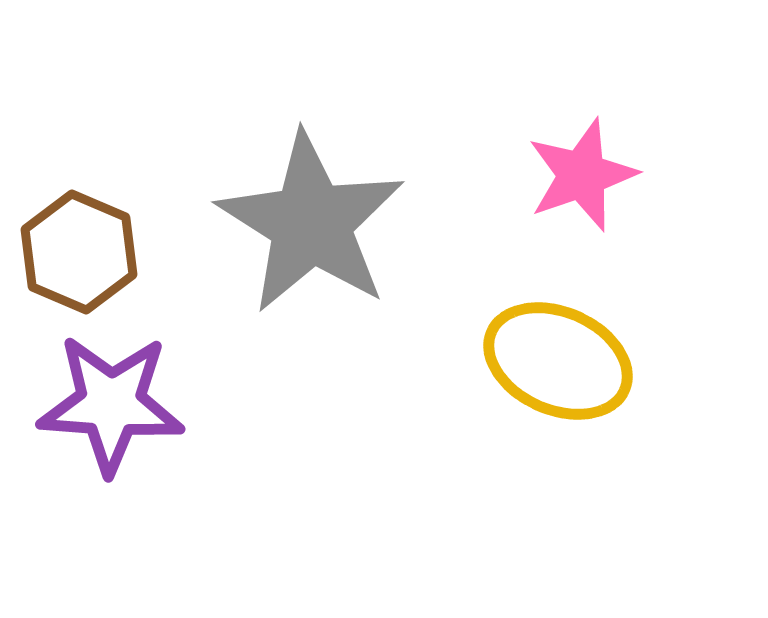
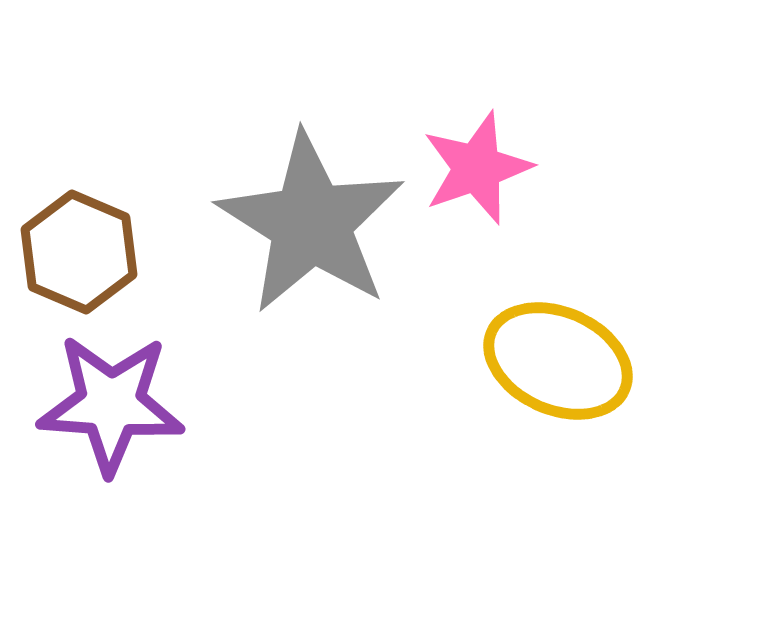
pink star: moved 105 px left, 7 px up
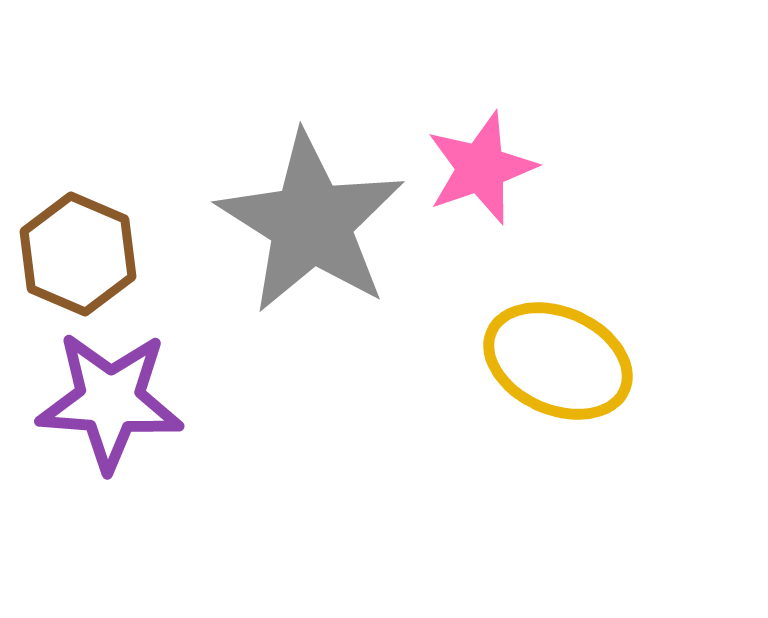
pink star: moved 4 px right
brown hexagon: moved 1 px left, 2 px down
purple star: moved 1 px left, 3 px up
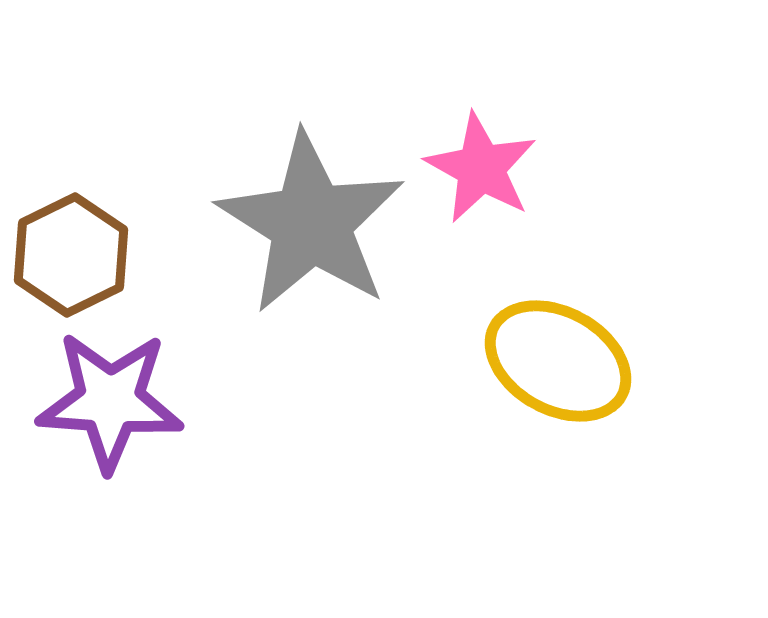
pink star: rotated 24 degrees counterclockwise
brown hexagon: moved 7 px left, 1 px down; rotated 11 degrees clockwise
yellow ellipse: rotated 5 degrees clockwise
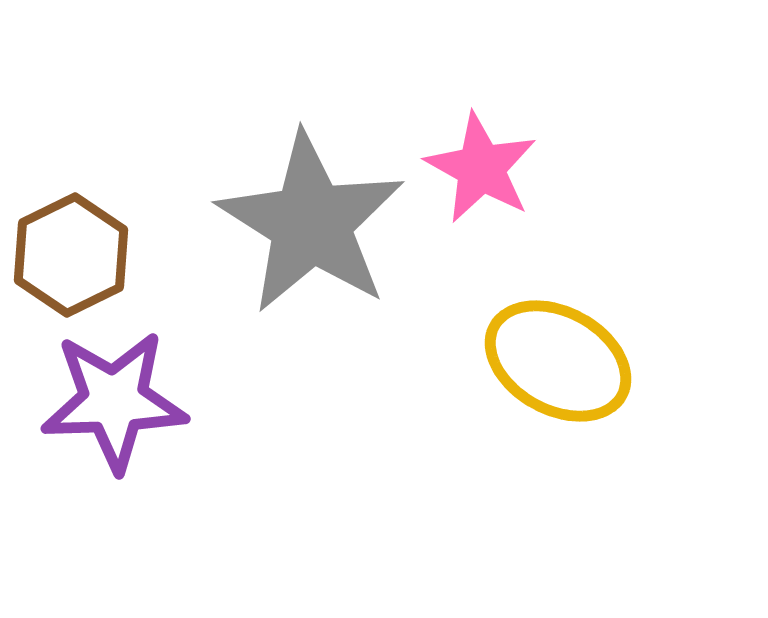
purple star: moved 4 px right; rotated 6 degrees counterclockwise
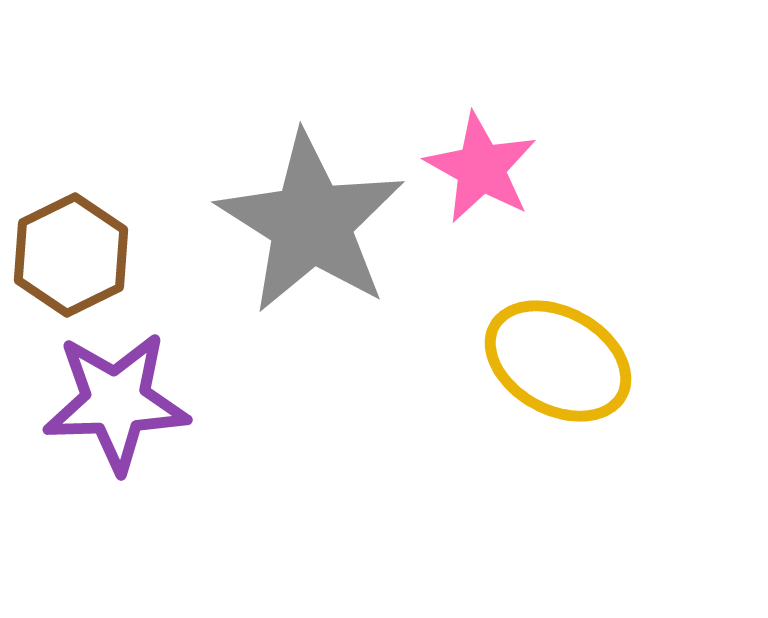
purple star: moved 2 px right, 1 px down
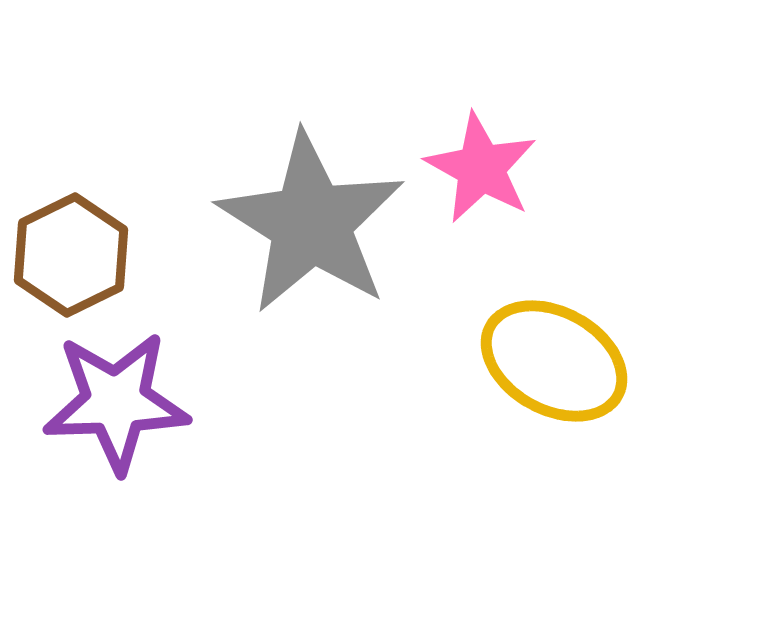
yellow ellipse: moved 4 px left
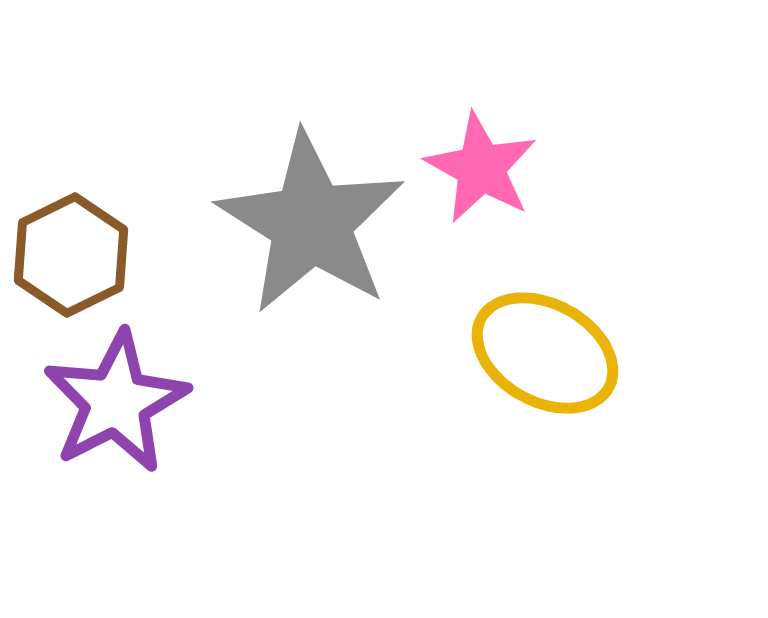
yellow ellipse: moved 9 px left, 8 px up
purple star: rotated 25 degrees counterclockwise
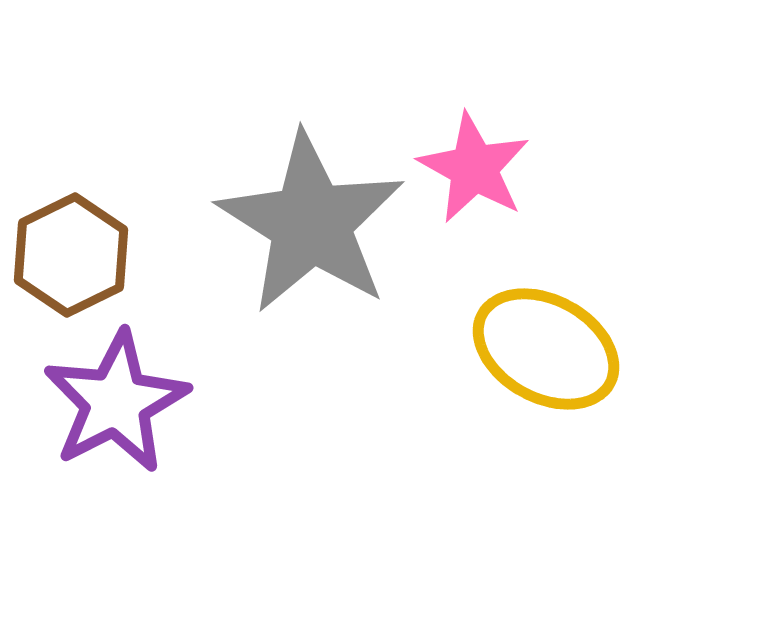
pink star: moved 7 px left
yellow ellipse: moved 1 px right, 4 px up
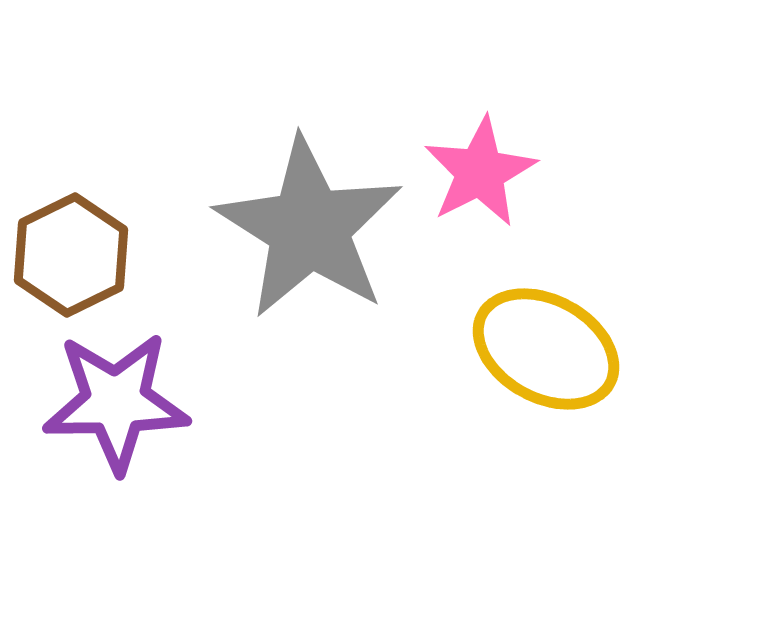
pink star: moved 6 px right, 4 px down; rotated 16 degrees clockwise
gray star: moved 2 px left, 5 px down
purple star: rotated 26 degrees clockwise
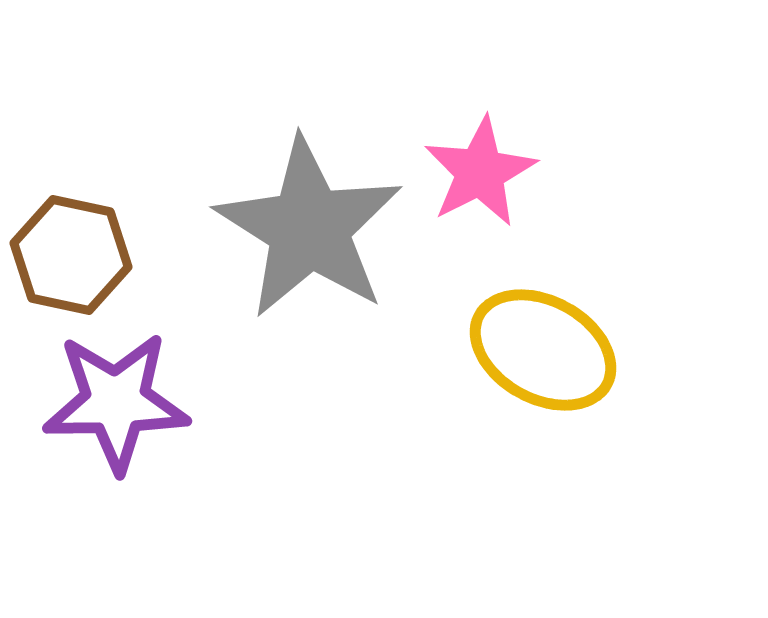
brown hexagon: rotated 22 degrees counterclockwise
yellow ellipse: moved 3 px left, 1 px down
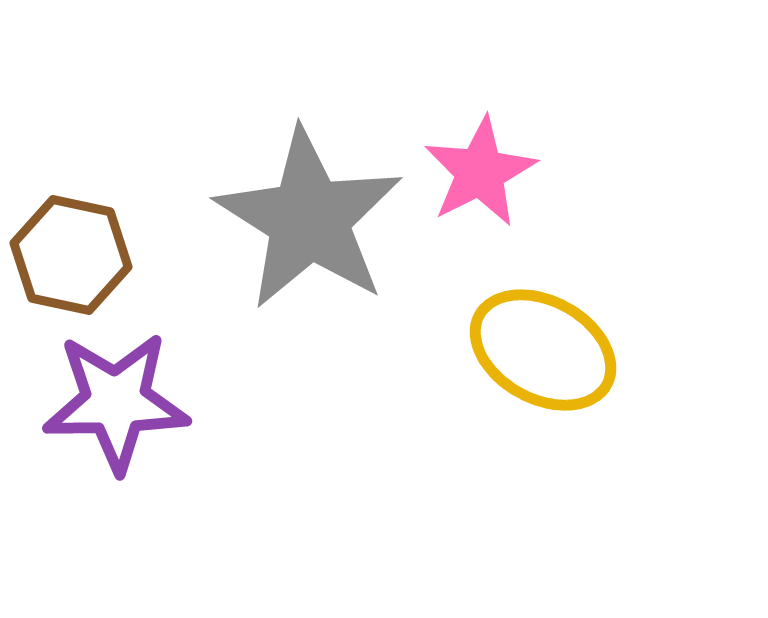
gray star: moved 9 px up
